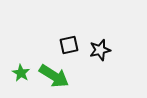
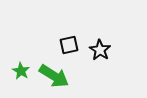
black star: rotated 25 degrees counterclockwise
green star: moved 2 px up
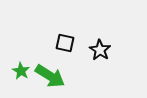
black square: moved 4 px left, 2 px up; rotated 24 degrees clockwise
green arrow: moved 4 px left
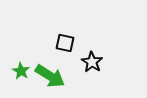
black star: moved 8 px left, 12 px down
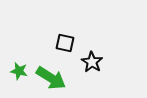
green star: moved 2 px left; rotated 18 degrees counterclockwise
green arrow: moved 1 px right, 2 px down
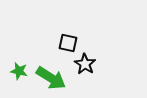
black square: moved 3 px right
black star: moved 7 px left, 2 px down
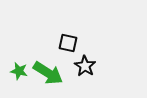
black star: moved 2 px down
green arrow: moved 3 px left, 5 px up
